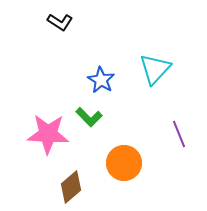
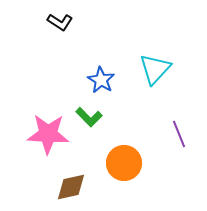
brown diamond: rotated 28 degrees clockwise
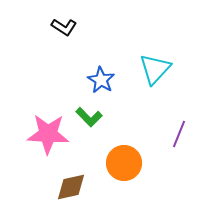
black L-shape: moved 4 px right, 5 px down
purple line: rotated 44 degrees clockwise
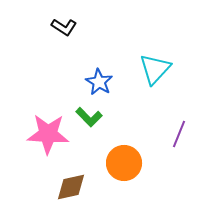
blue star: moved 2 px left, 2 px down
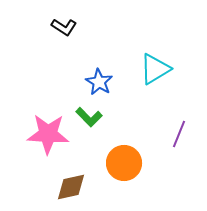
cyan triangle: rotated 16 degrees clockwise
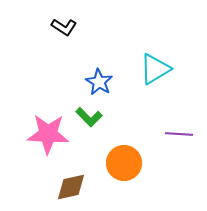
purple line: rotated 72 degrees clockwise
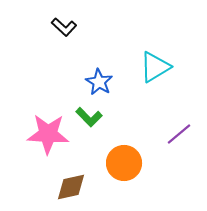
black L-shape: rotated 10 degrees clockwise
cyan triangle: moved 2 px up
purple line: rotated 44 degrees counterclockwise
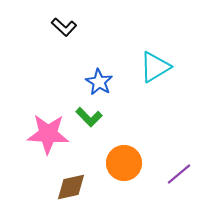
purple line: moved 40 px down
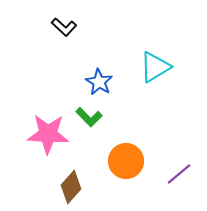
orange circle: moved 2 px right, 2 px up
brown diamond: rotated 36 degrees counterclockwise
